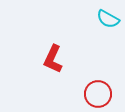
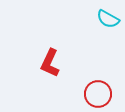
red L-shape: moved 3 px left, 4 px down
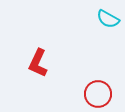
red L-shape: moved 12 px left
